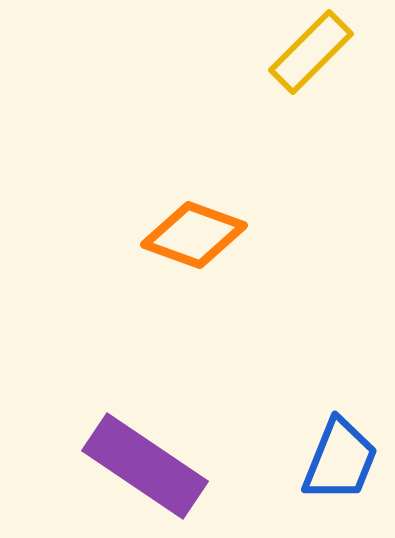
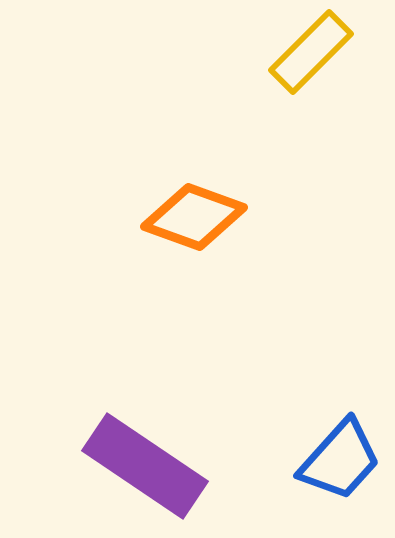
orange diamond: moved 18 px up
blue trapezoid: rotated 20 degrees clockwise
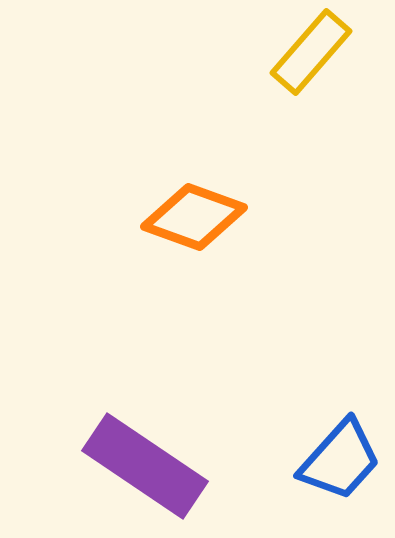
yellow rectangle: rotated 4 degrees counterclockwise
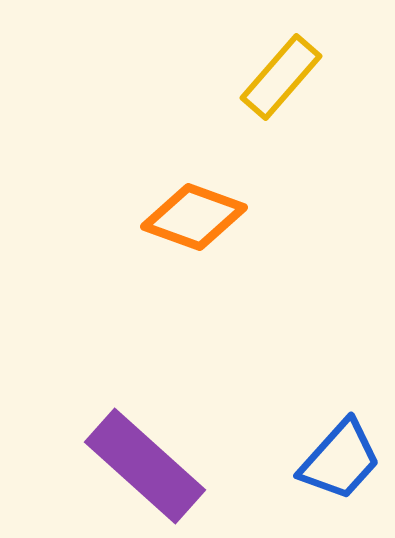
yellow rectangle: moved 30 px left, 25 px down
purple rectangle: rotated 8 degrees clockwise
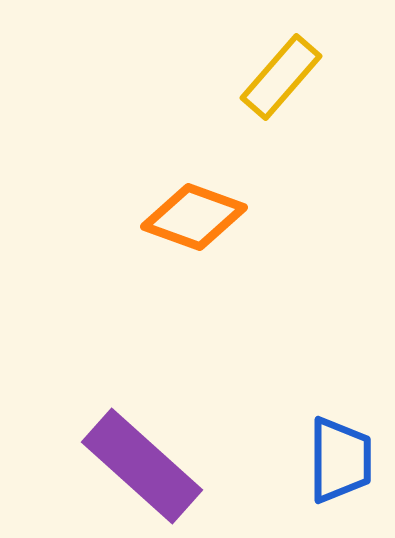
blue trapezoid: rotated 42 degrees counterclockwise
purple rectangle: moved 3 px left
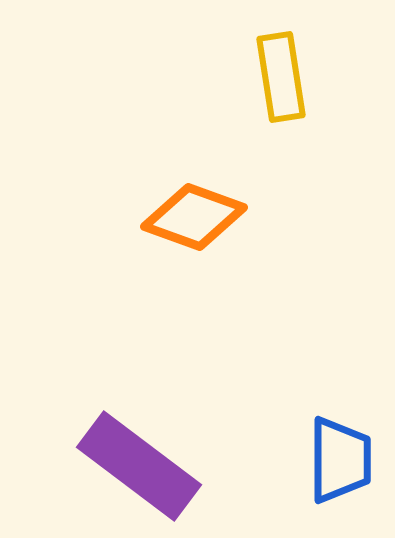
yellow rectangle: rotated 50 degrees counterclockwise
purple rectangle: moved 3 px left; rotated 5 degrees counterclockwise
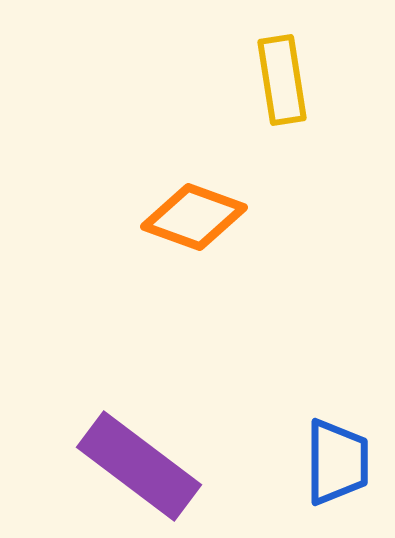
yellow rectangle: moved 1 px right, 3 px down
blue trapezoid: moved 3 px left, 2 px down
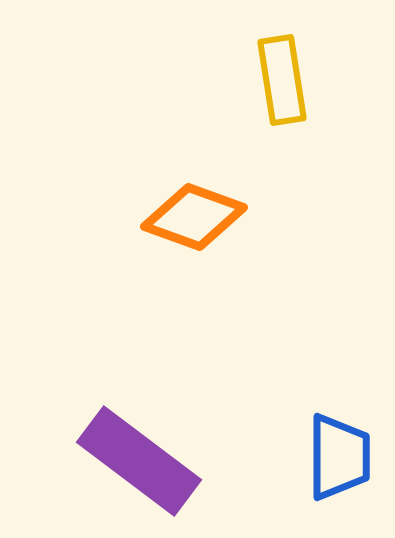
blue trapezoid: moved 2 px right, 5 px up
purple rectangle: moved 5 px up
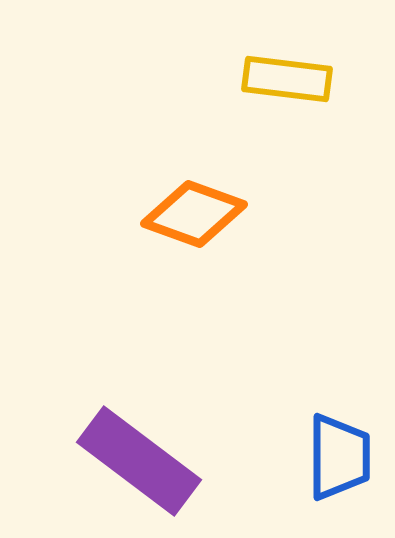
yellow rectangle: moved 5 px right, 1 px up; rotated 74 degrees counterclockwise
orange diamond: moved 3 px up
